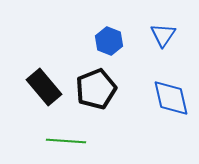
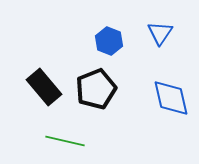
blue triangle: moved 3 px left, 2 px up
green line: moved 1 px left; rotated 9 degrees clockwise
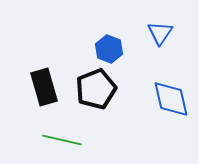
blue hexagon: moved 8 px down
black rectangle: rotated 24 degrees clockwise
blue diamond: moved 1 px down
green line: moved 3 px left, 1 px up
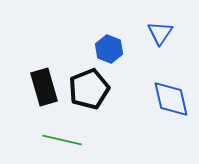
black pentagon: moved 7 px left
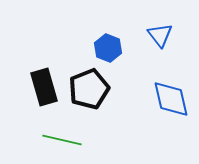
blue triangle: moved 2 px down; rotated 12 degrees counterclockwise
blue hexagon: moved 1 px left, 1 px up
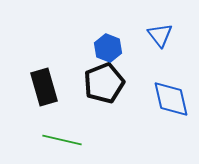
black pentagon: moved 15 px right, 6 px up
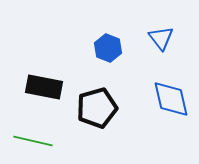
blue triangle: moved 1 px right, 3 px down
black pentagon: moved 7 px left, 25 px down; rotated 6 degrees clockwise
black rectangle: rotated 63 degrees counterclockwise
green line: moved 29 px left, 1 px down
